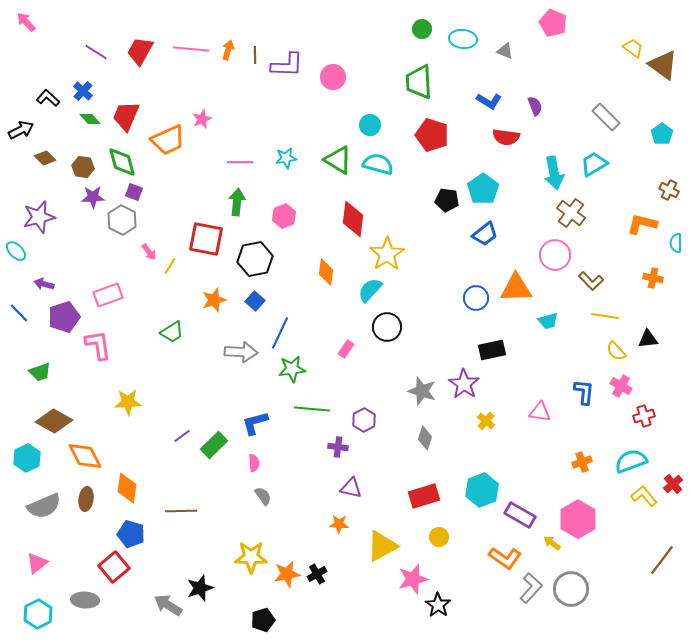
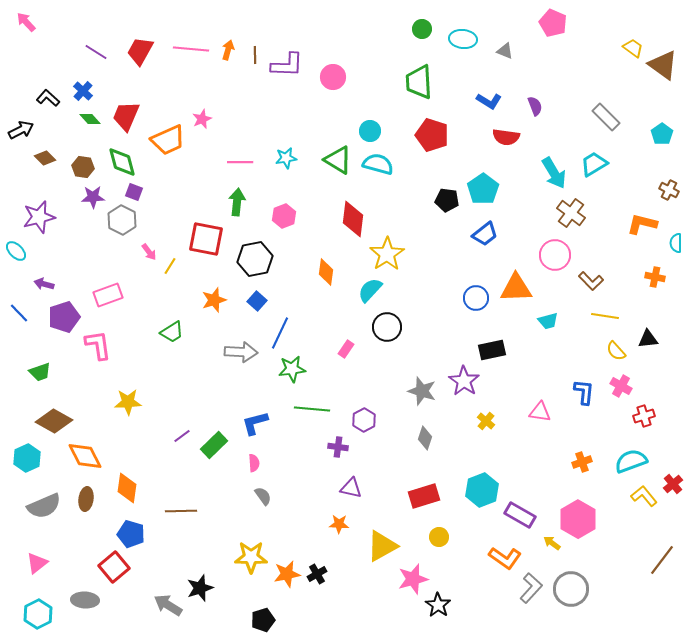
cyan circle at (370, 125): moved 6 px down
cyan arrow at (554, 173): rotated 20 degrees counterclockwise
orange cross at (653, 278): moved 2 px right, 1 px up
blue square at (255, 301): moved 2 px right
purple star at (464, 384): moved 3 px up
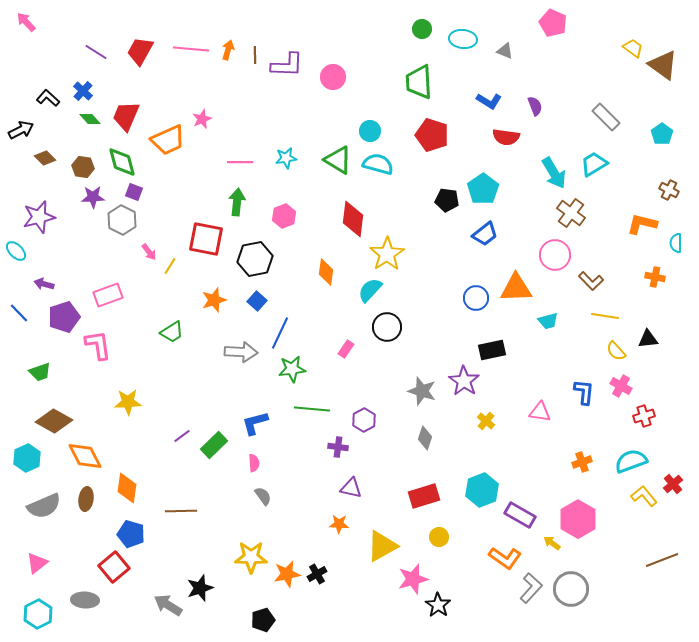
brown line at (662, 560): rotated 32 degrees clockwise
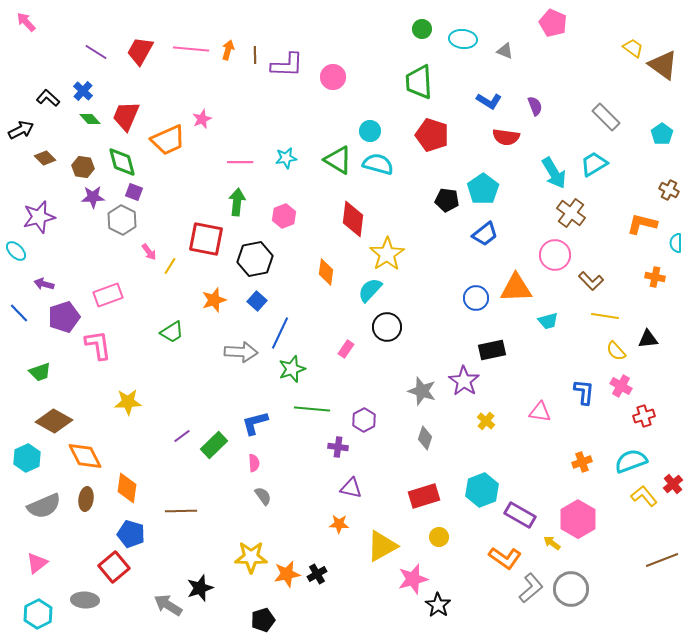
green star at (292, 369): rotated 12 degrees counterclockwise
gray L-shape at (531, 588): rotated 8 degrees clockwise
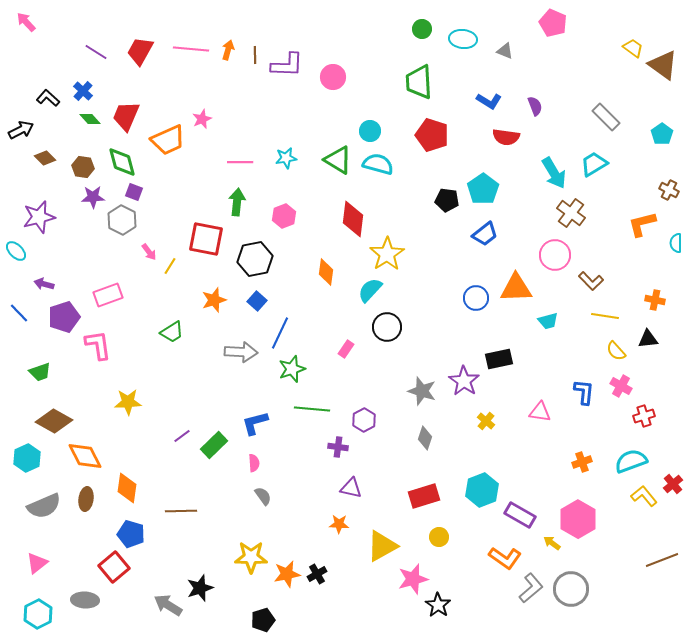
orange L-shape at (642, 224): rotated 28 degrees counterclockwise
orange cross at (655, 277): moved 23 px down
black rectangle at (492, 350): moved 7 px right, 9 px down
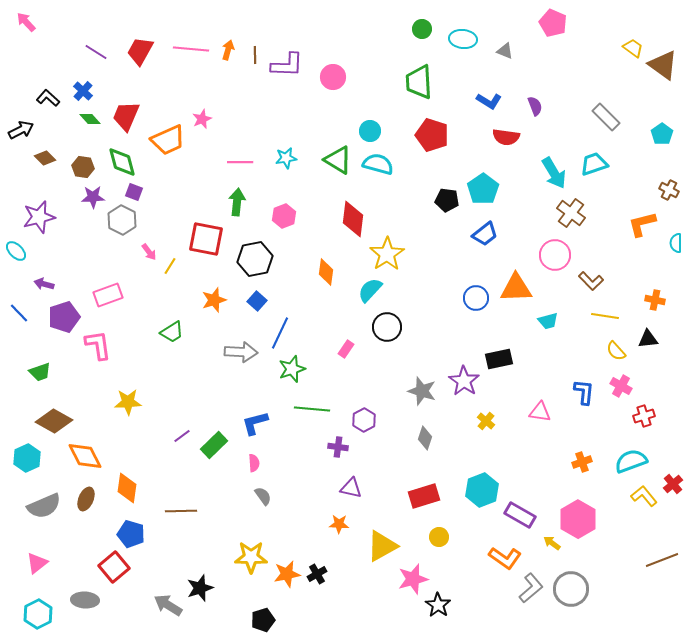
cyan trapezoid at (594, 164): rotated 12 degrees clockwise
brown ellipse at (86, 499): rotated 15 degrees clockwise
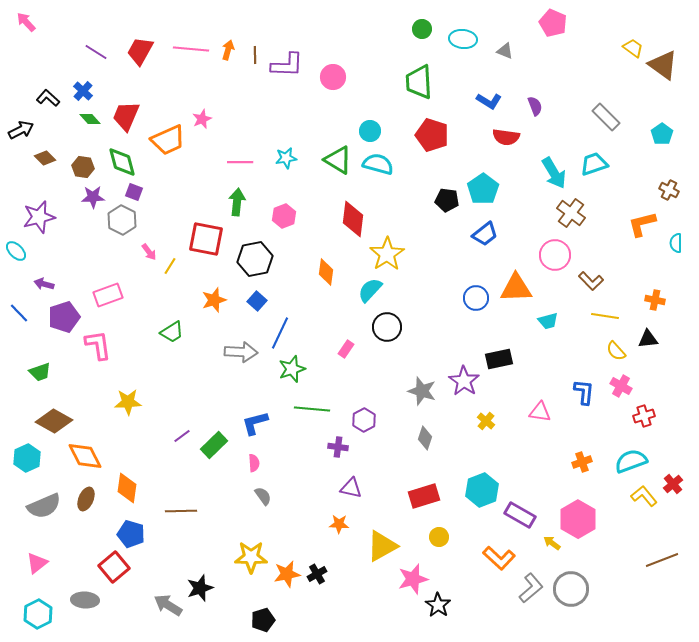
orange L-shape at (505, 558): moved 6 px left; rotated 8 degrees clockwise
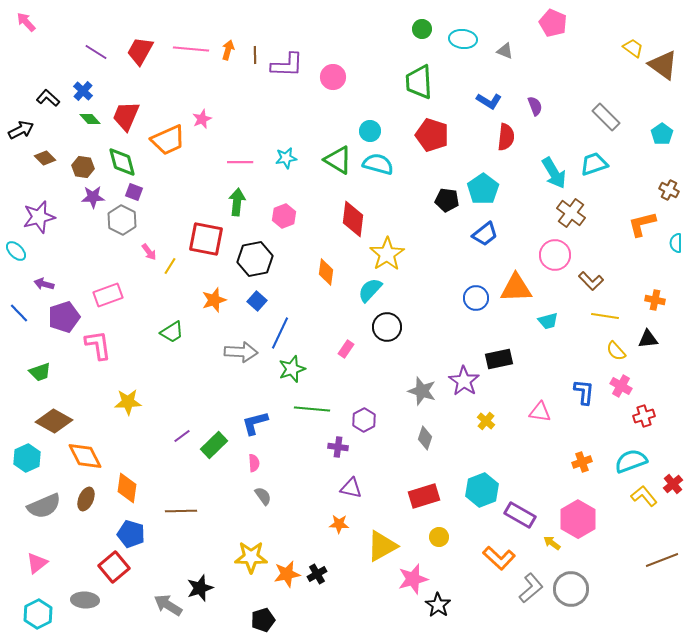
red semicircle at (506, 137): rotated 92 degrees counterclockwise
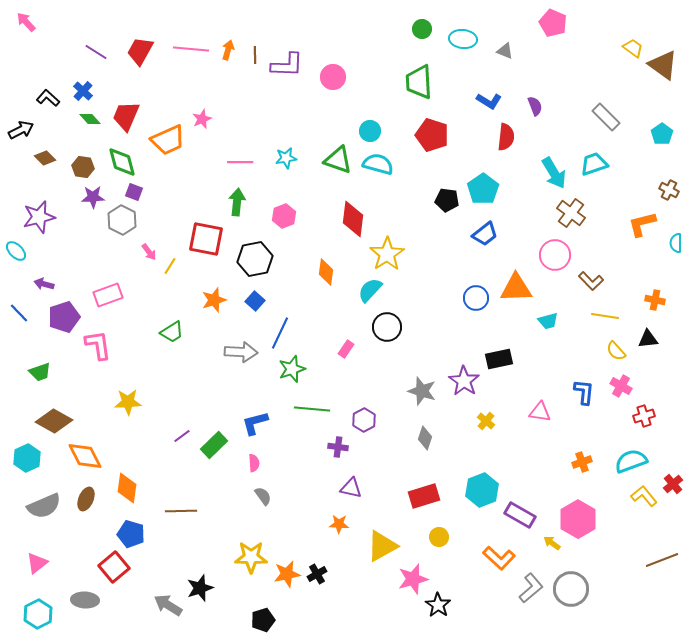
green triangle at (338, 160): rotated 12 degrees counterclockwise
blue square at (257, 301): moved 2 px left
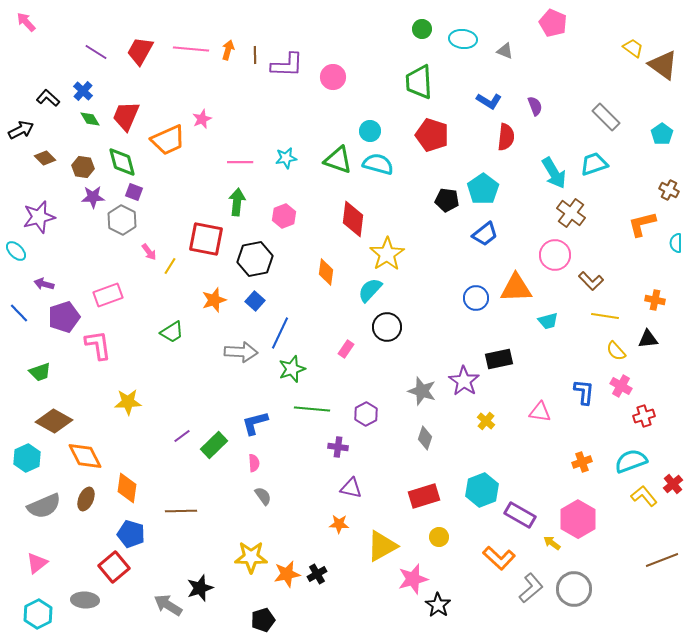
green diamond at (90, 119): rotated 10 degrees clockwise
purple hexagon at (364, 420): moved 2 px right, 6 px up
gray circle at (571, 589): moved 3 px right
